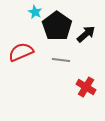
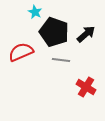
black pentagon: moved 3 px left, 6 px down; rotated 16 degrees counterclockwise
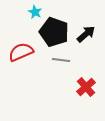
red cross: rotated 18 degrees clockwise
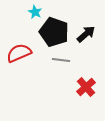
red semicircle: moved 2 px left, 1 px down
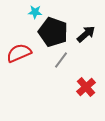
cyan star: rotated 24 degrees counterclockwise
black pentagon: moved 1 px left
gray line: rotated 60 degrees counterclockwise
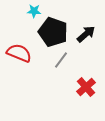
cyan star: moved 1 px left, 1 px up
red semicircle: rotated 45 degrees clockwise
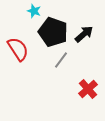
cyan star: rotated 16 degrees clockwise
black arrow: moved 2 px left
red semicircle: moved 1 px left, 4 px up; rotated 35 degrees clockwise
red cross: moved 2 px right, 2 px down
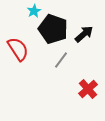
cyan star: rotated 24 degrees clockwise
black pentagon: moved 3 px up
